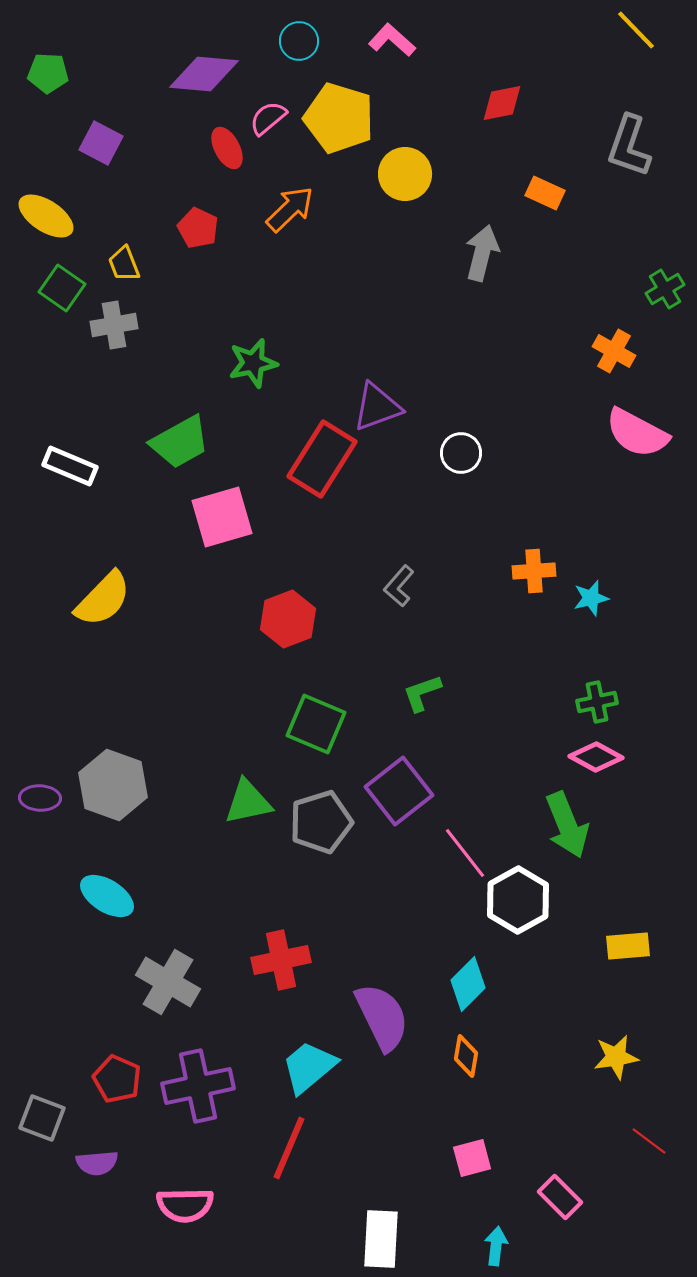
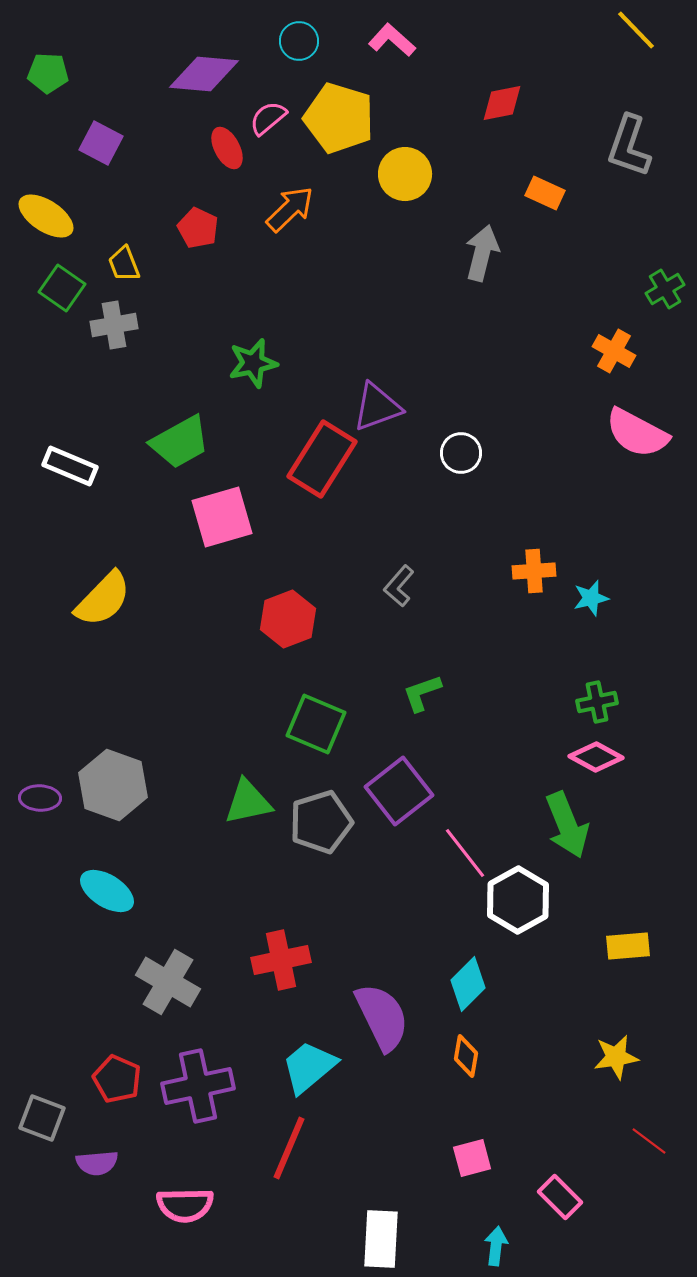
cyan ellipse at (107, 896): moved 5 px up
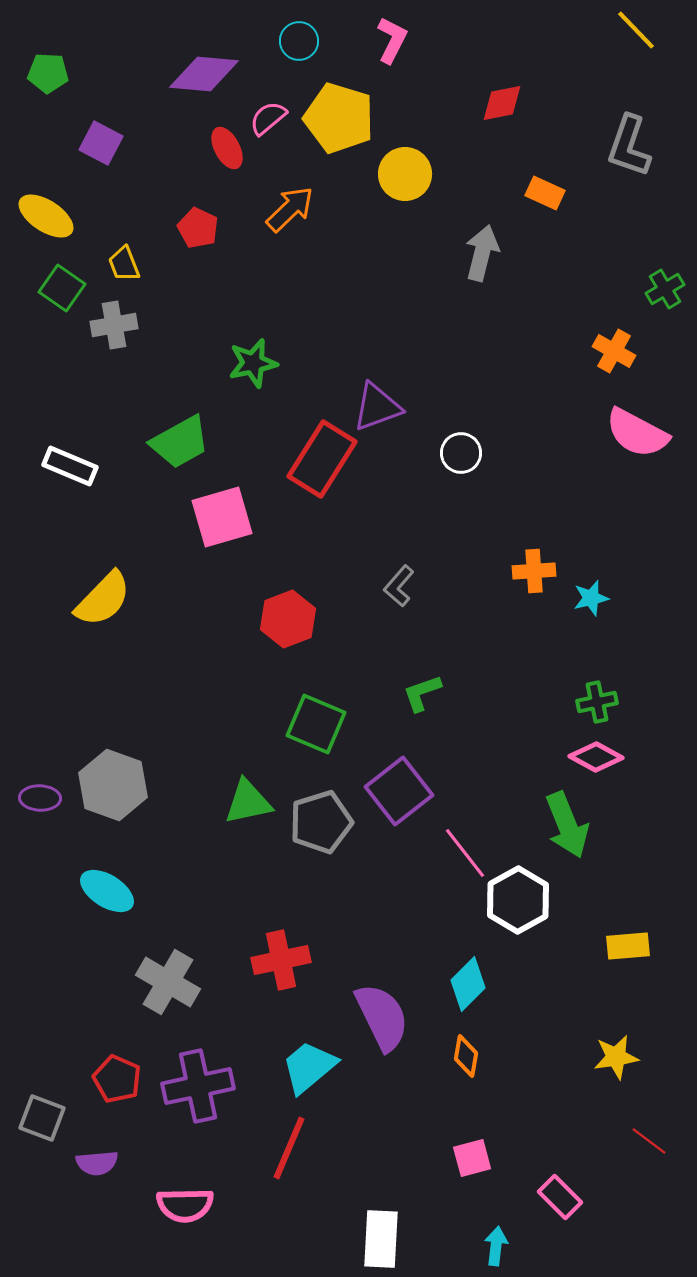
pink L-shape at (392, 40): rotated 75 degrees clockwise
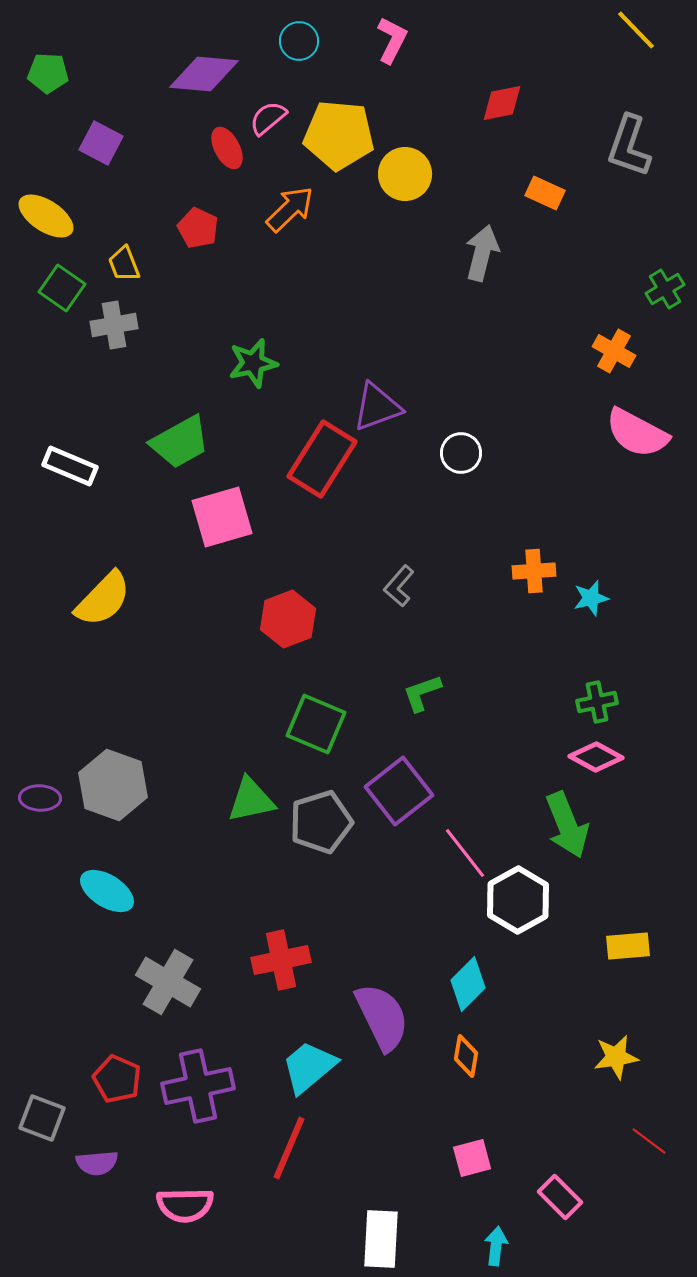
yellow pentagon at (339, 118): moved 17 px down; rotated 12 degrees counterclockwise
green triangle at (248, 802): moved 3 px right, 2 px up
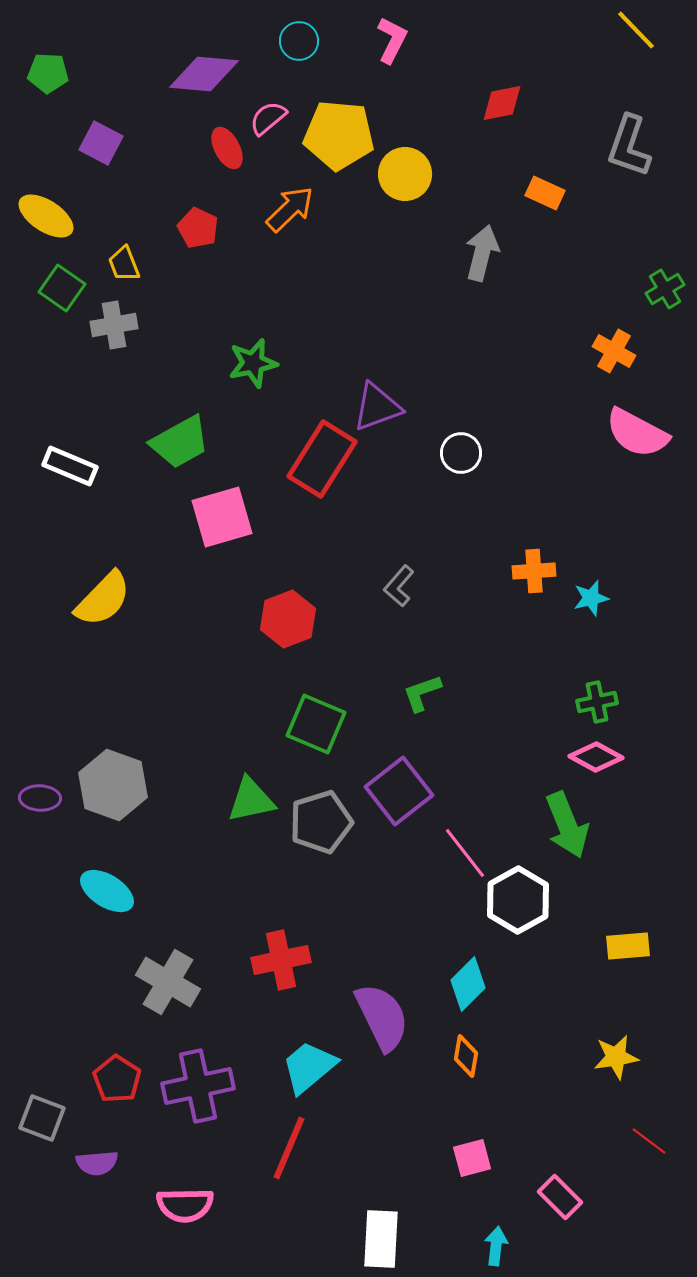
red pentagon at (117, 1079): rotated 9 degrees clockwise
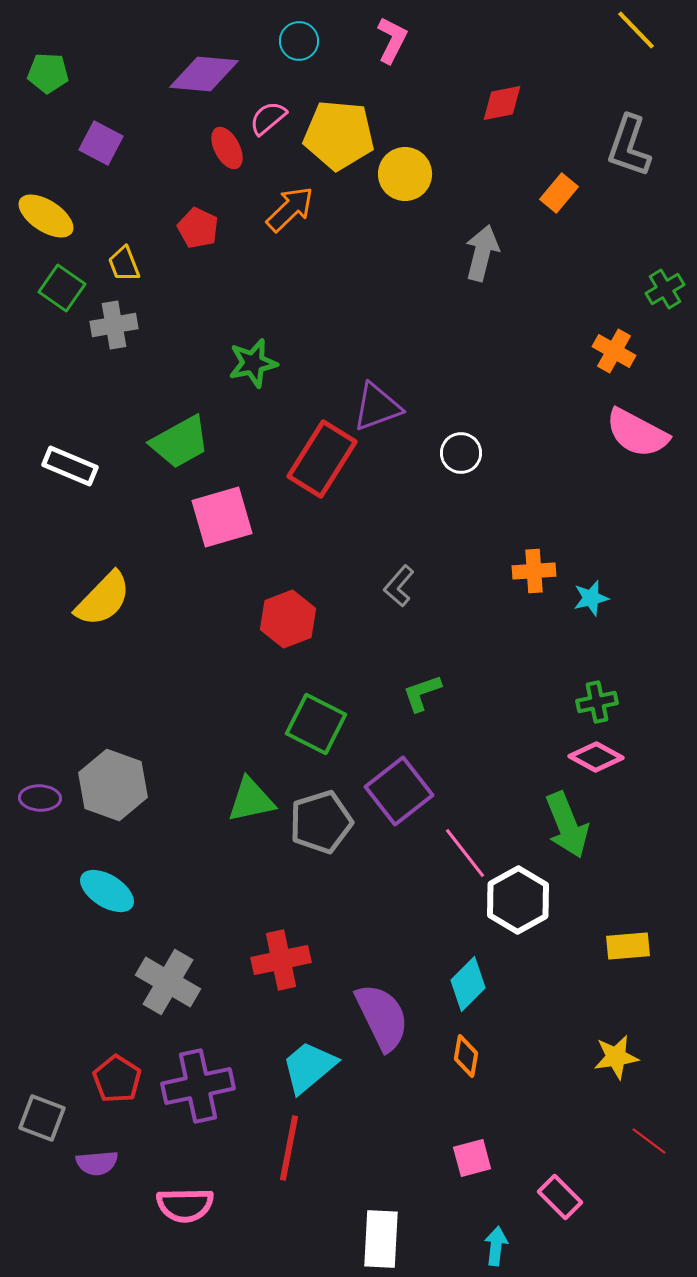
orange rectangle at (545, 193): moved 14 px right; rotated 75 degrees counterclockwise
green square at (316, 724): rotated 4 degrees clockwise
red line at (289, 1148): rotated 12 degrees counterclockwise
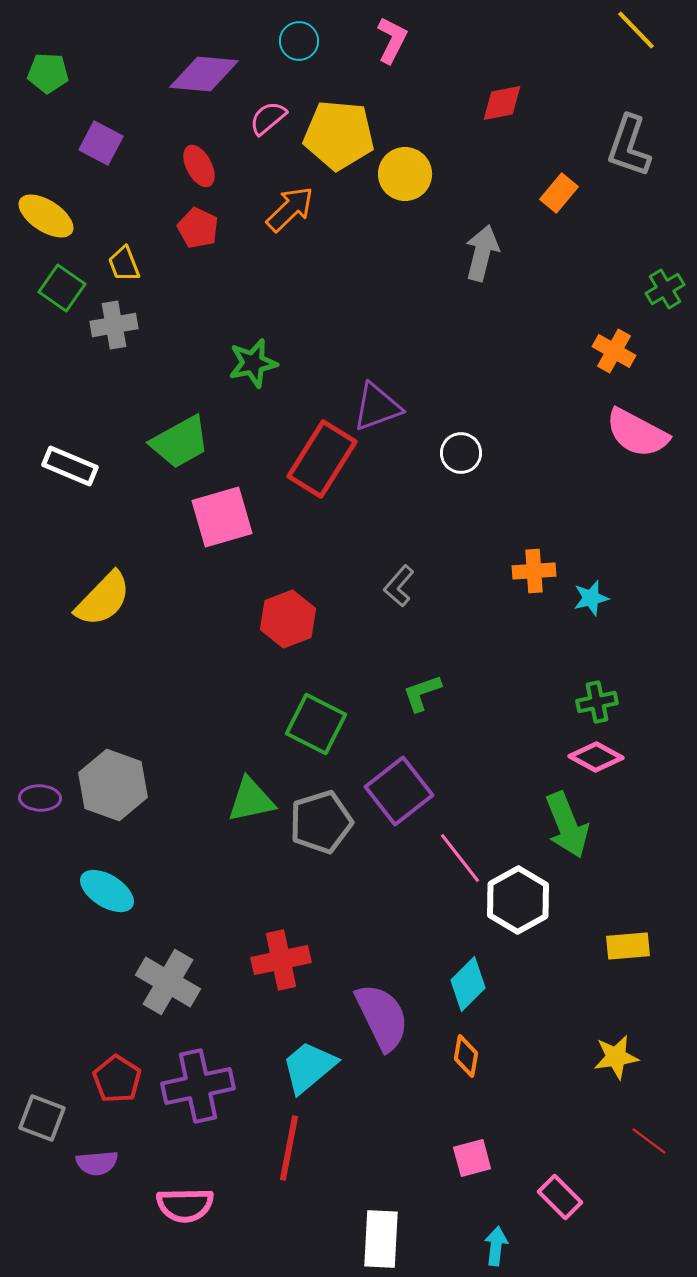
red ellipse at (227, 148): moved 28 px left, 18 px down
pink line at (465, 853): moved 5 px left, 5 px down
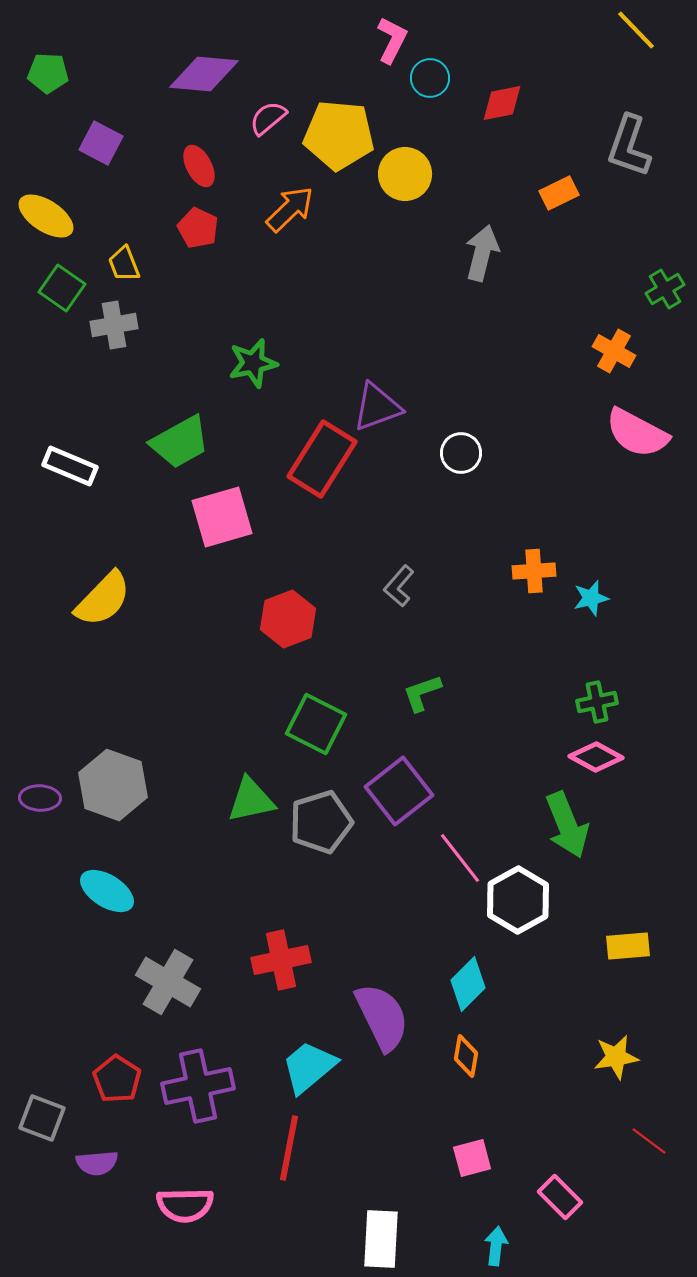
cyan circle at (299, 41): moved 131 px right, 37 px down
orange rectangle at (559, 193): rotated 24 degrees clockwise
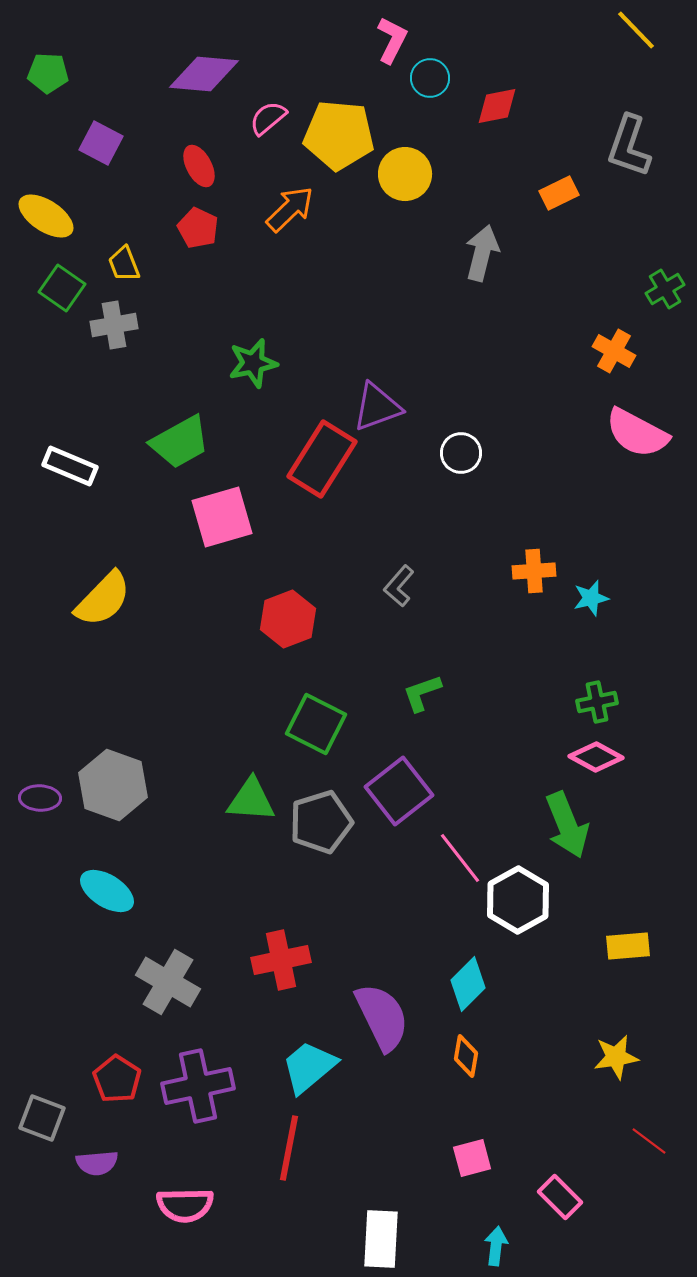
red diamond at (502, 103): moved 5 px left, 3 px down
green triangle at (251, 800): rotated 16 degrees clockwise
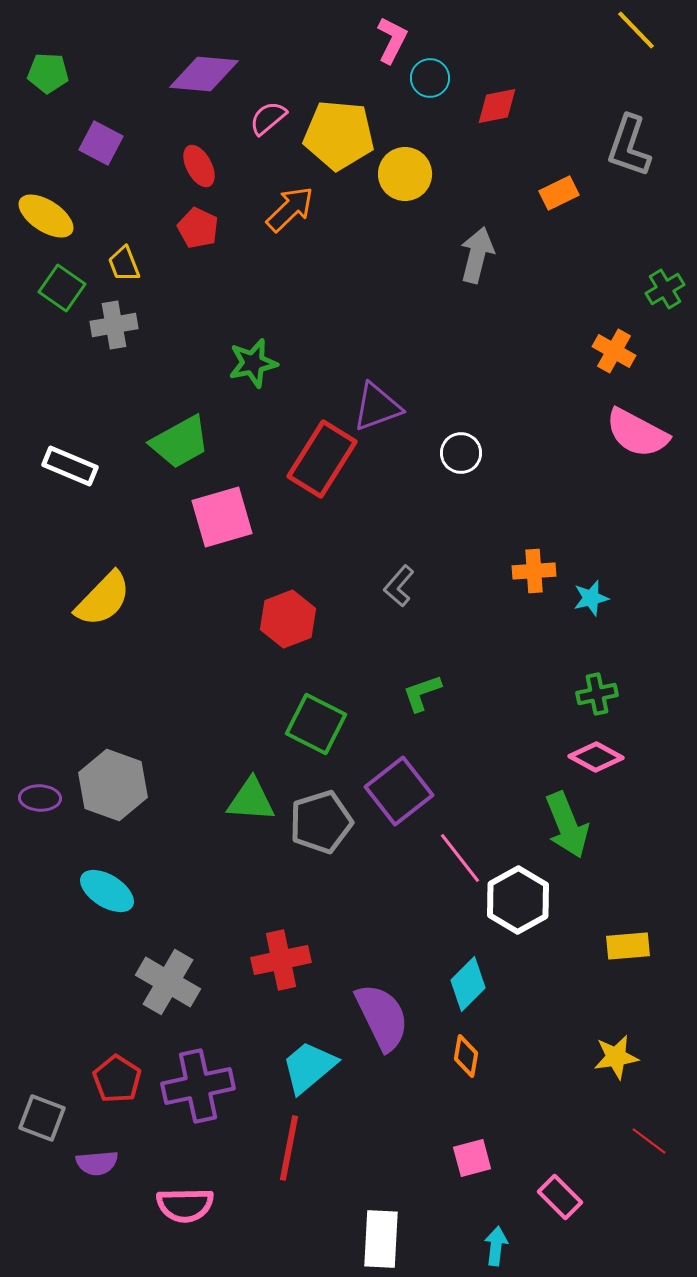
gray arrow at (482, 253): moved 5 px left, 2 px down
green cross at (597, 702): moved 8 px up
